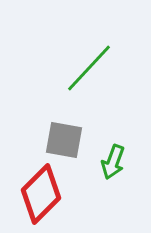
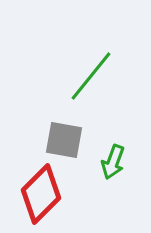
green line: moved 2 px right, 8 px down; rotated 4 degrees counterclockwise
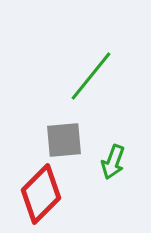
gray square: rotated 15 degrees counterclockwise
